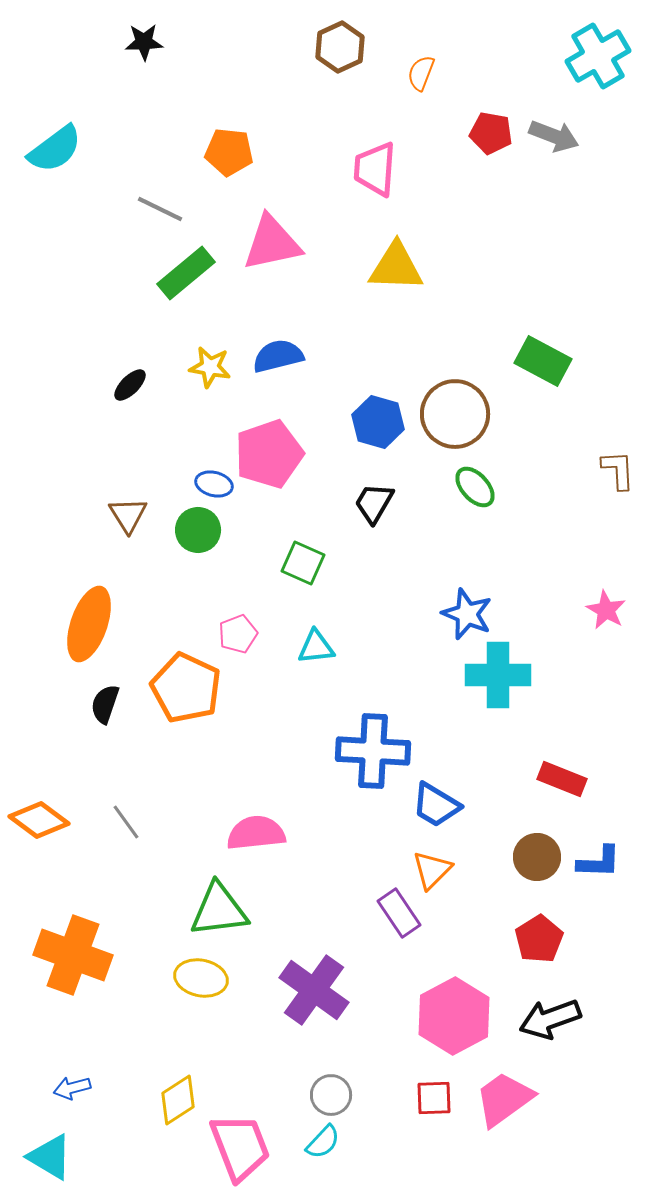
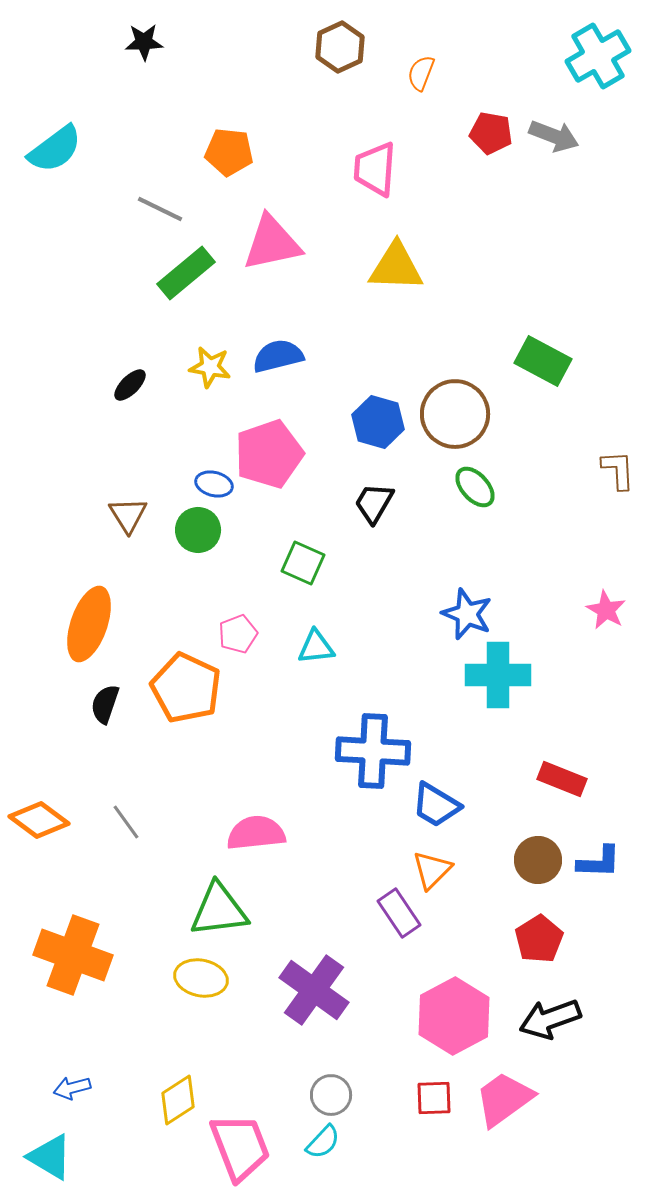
brown circle at (537, 857): moved 1 px right, 3 px down
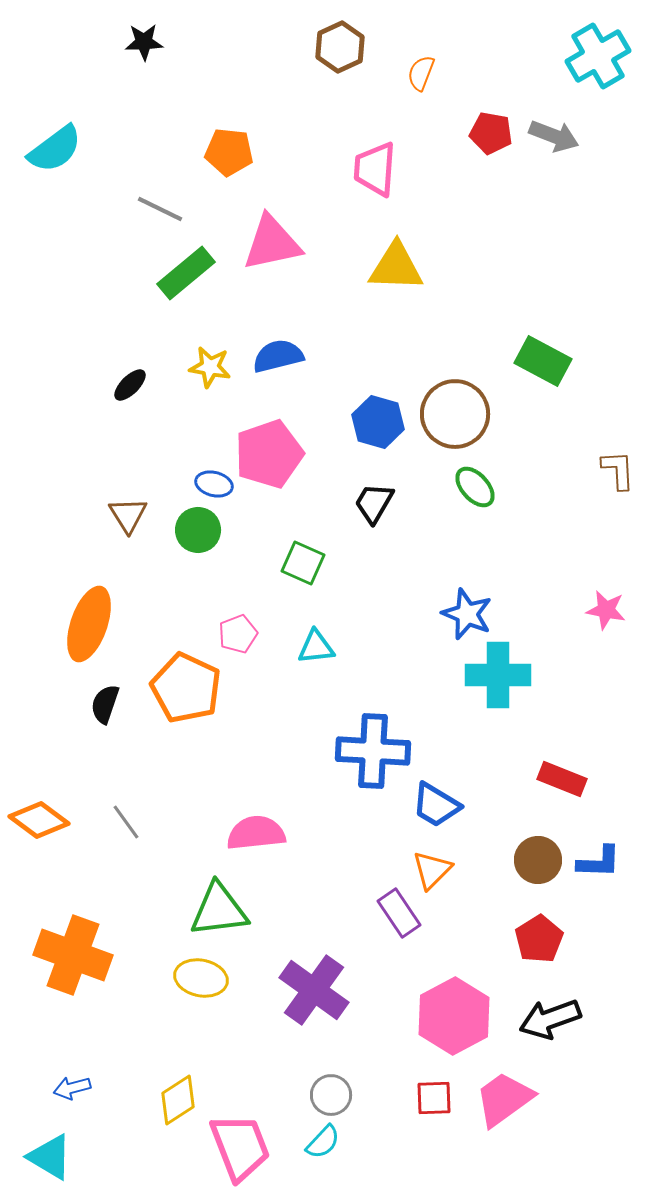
pink star at (606, 610): rotated 18 degrees counterclockwise
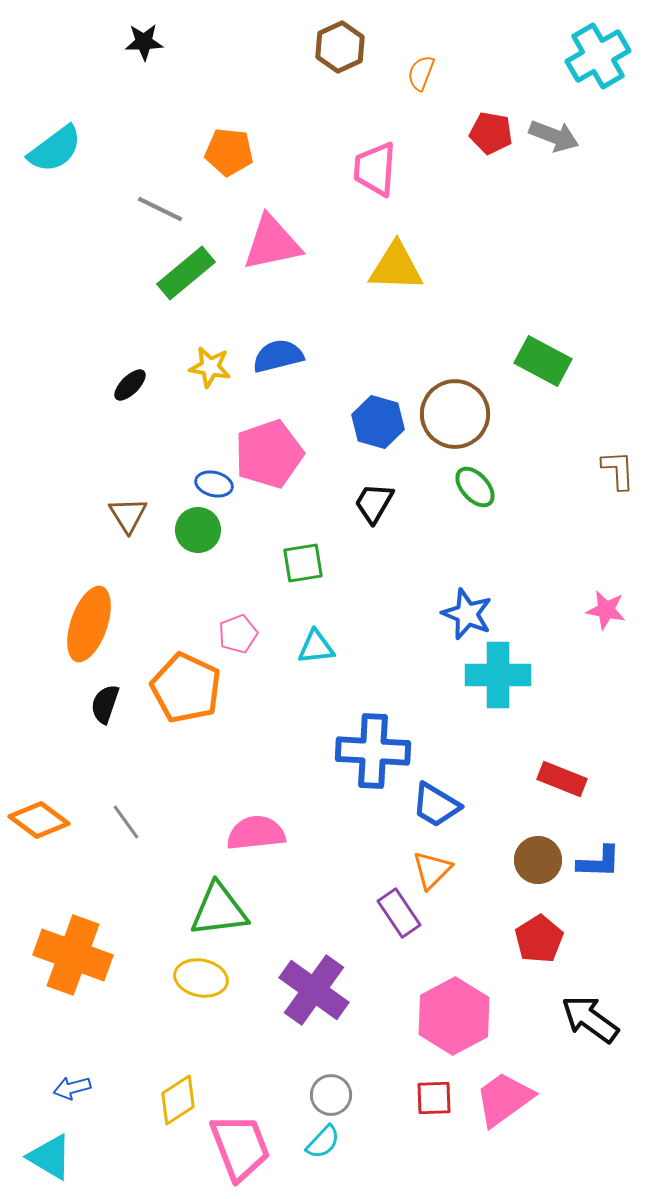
green square at (303, 563): rotated 33 degrees counterclockwise
black arrow at (550, 1019): moved 40 px right; rotated 56 degrees clockwise
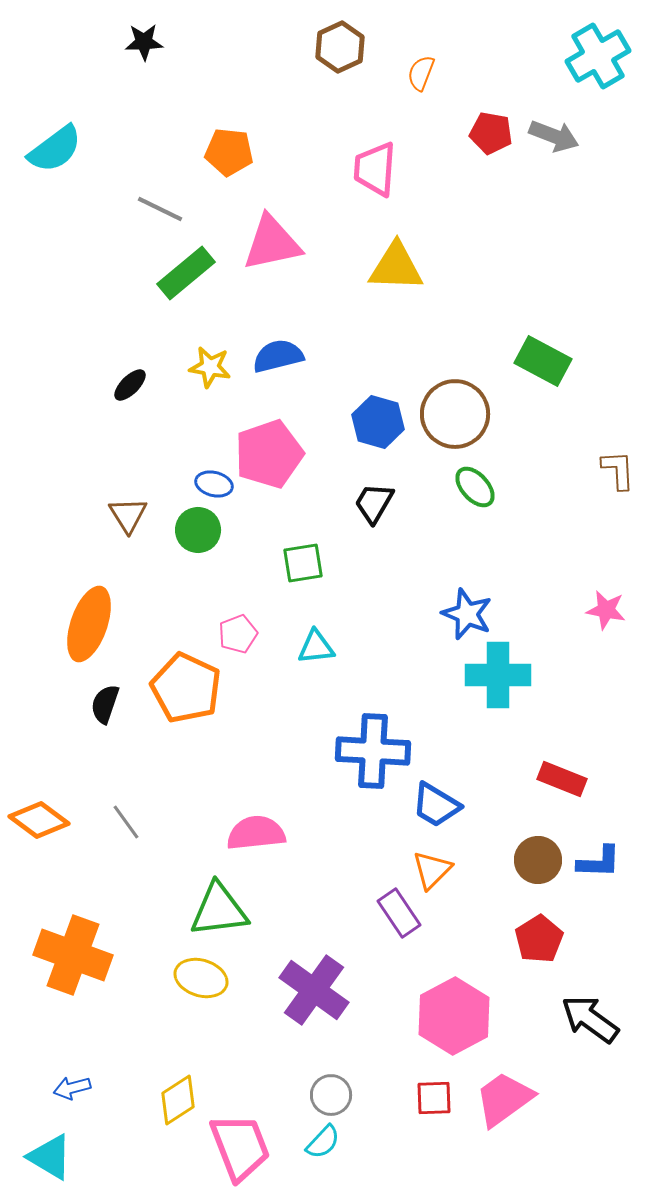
yellow ellipse at (201, 978): rotated 6 degrees clockwise
